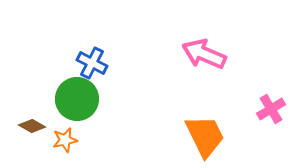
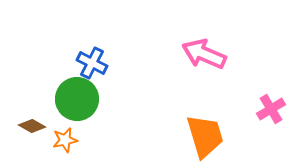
orange trapezoid: rotated 9 degrees clockwise
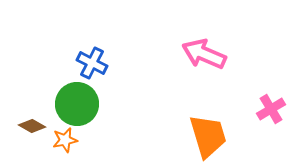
green circle: moved 5 px down
orange trapezoid: moved 3 px right
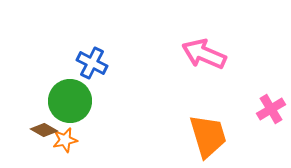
green circle: moved 7 px left, 3 px up
brown diamond: moved 12 px right, 4 px down
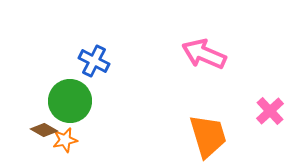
blue cross: moved 2 px right, 2 px up
pink cross: moved 1 px left, 2 px down; rotated 12 degrees counterclockwise
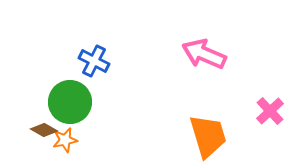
green circle: moved 1 px down
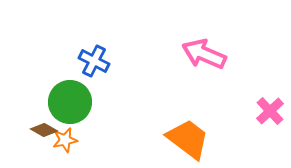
orange trapezoid: moved 20 px left, 3 px down; rotated 36 degrees counterclockwise
